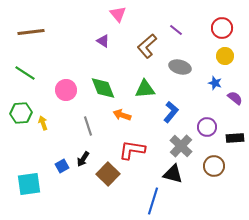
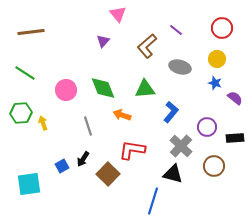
purple triangle: rotated 40 degrees clockwise
yellow circle: moved 8 px left, 3 px down
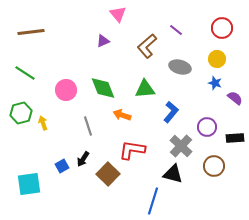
purple triangle: rotated 24 degrees clockwise
green hexagon: rotated 10 degrees counterclockwise
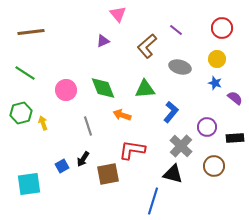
brown square: rotated 35 degrees clockwise
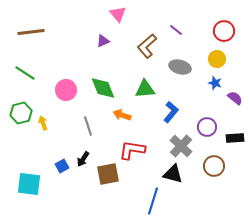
red circle: moved 2 px right, 3 px down
cyan square: rotated 15 degrees clockwise
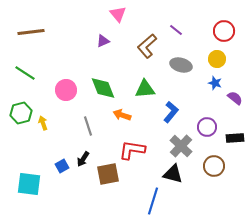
gray ellipse: moved 1 px right, 2 px up
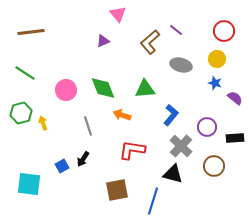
brown L-shape: moved 3 px right, 4 px up
blue L-shape: moved 3 px down
brown square: moved 9 px right, 16 px down
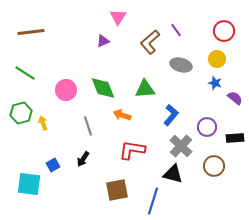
pink triangle: moved 3 px down; rotated 12 degrees clockwise
purple line: rotated 16 degrees clockwise
blue square: moved 9 px left, 1 px up
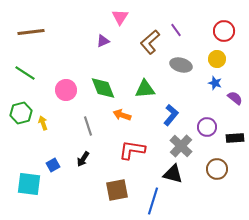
pink triangle: moved 2 px right
brown circle: moved 3 px right, 3 px down
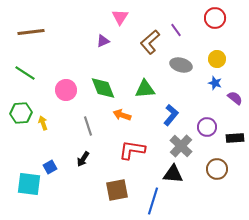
red circle: moved 9 px left, 13 px up
green hexagon: rotated 10 degrees clockwise
blue square: moved 3 px left, 2 px down
black triangle: rotated 10 degrees counterclockwise
